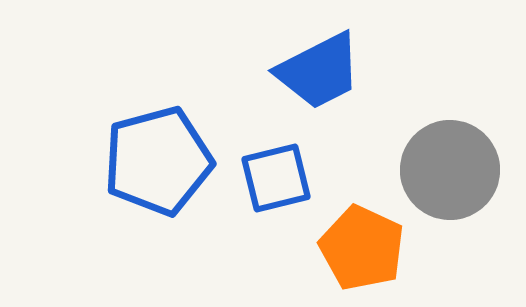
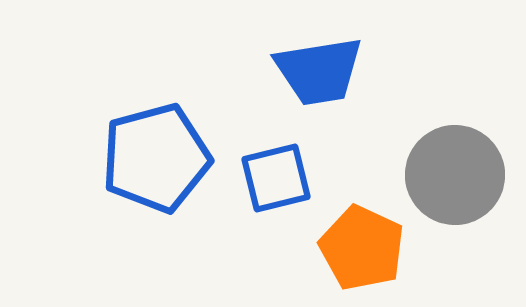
blue trapezoid: rotated 18 degrees clockwise
blue pentagon: moved 2 px left, 3 px up
gray circle: moved 5 px right, 5 px down
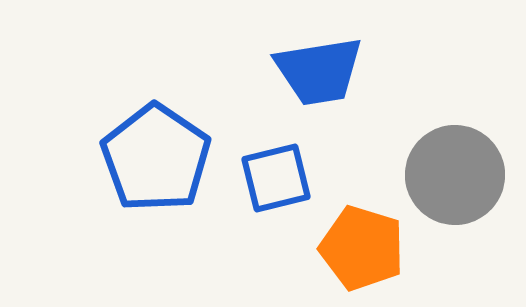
blue pentagon: rotated 23 degrees counterclockwise
orange pentagon: rotated 8 degrees counterclockwise
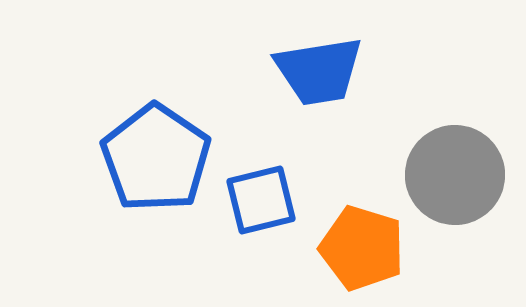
blue square: moved 15 px left, 22 px down
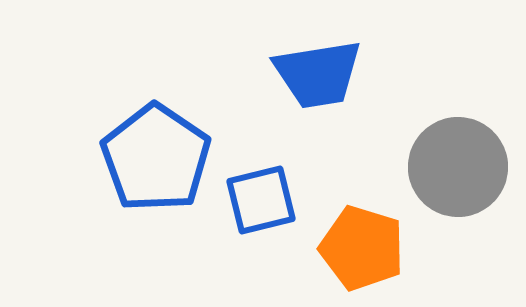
blue trapezoid: moved 1 px left, 3 px down
gray circle: moved 3 px right, 8 px up
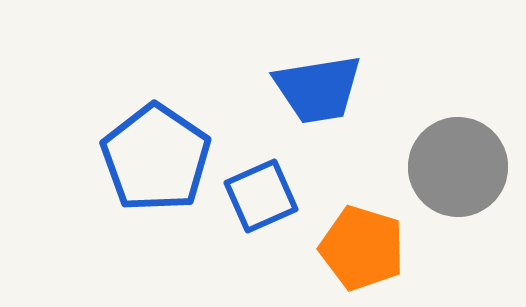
blue trapezoid: moved 15 px down
blue square: moved 4 px up; rotated 10 degrees counterclockwise
